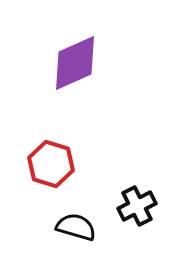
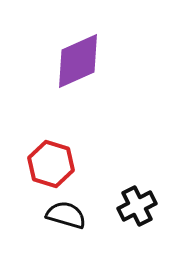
purple diamond: moved 3 px right, 2 px up
black semicircle: moved 10 px left, 12 px up
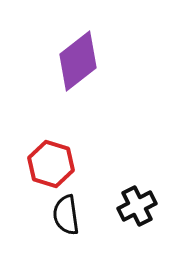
purple diamond: rotated 14 degrees counterclockwise
black semicircle: rotated 114 degrees counterclockwise
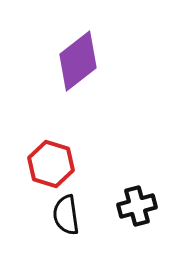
black cross: rotated 12 degrees clockwise
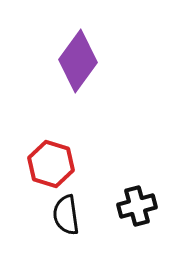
purple diamond: rotated 16 degrees counterclockwise
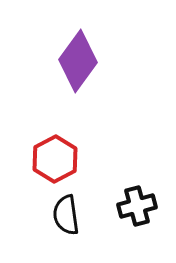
red hexagon: moved 4 px right, 5 px up; rotated 15 degrees clockwise
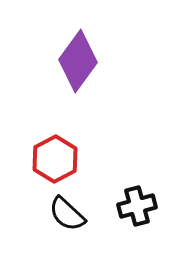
black semicircle: moved 1 px right, 1 px up; rotated 39 degrees counterclockwise
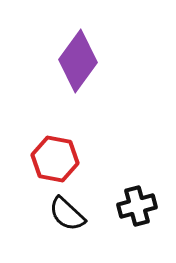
red hexagon: rotated 21 degrees counterclockwise
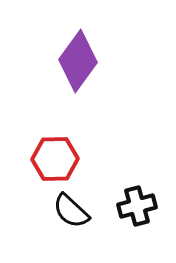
red hexagon: rotated 12 degrees counterclockwise
black semicircle: moved 4 px right, 3 px up
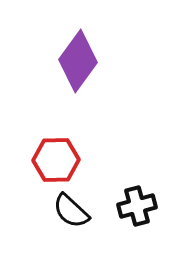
red hexagon: moved 1 px right, 1 px down
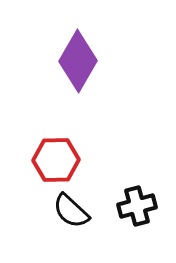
purple diamond: rotated 6 degrees counterclockwise
